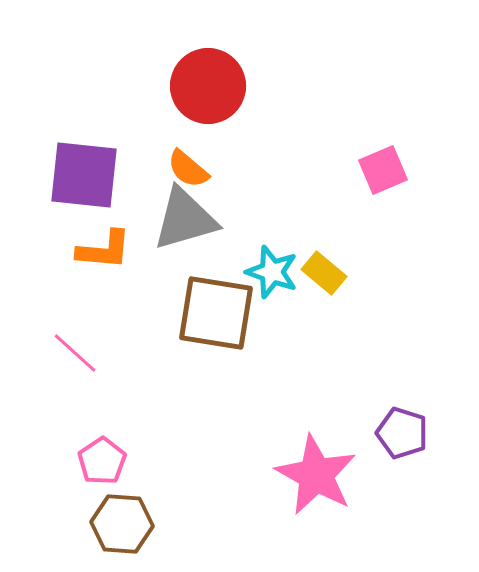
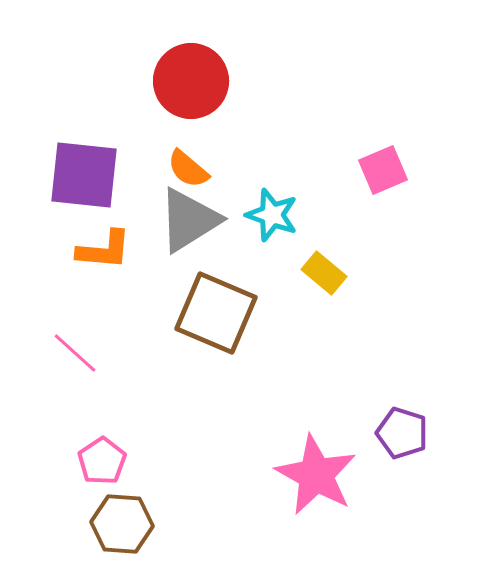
red circle: moved 17 px left, 5 px up
gray triangle: moved 4 px right, 1 px down; rotated 16 degrees counterclockwise
cyan star: moved 57 px up
brown square: rotated 14 degrees clockwise
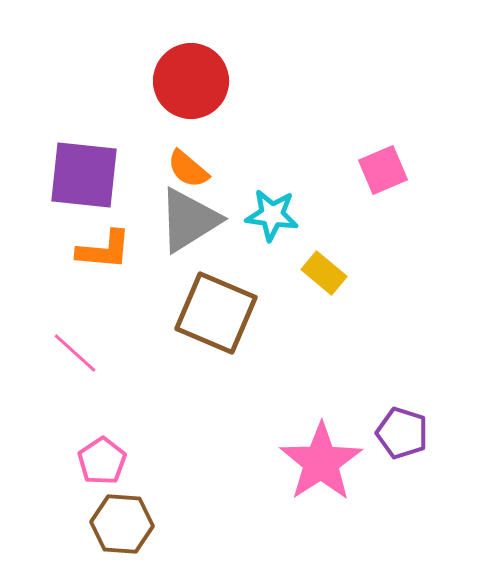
cyan star: rotated 12 degrees counterclockwise
pink star: moved 5 px right, 13 px up; rotated 10 degrees clockwise
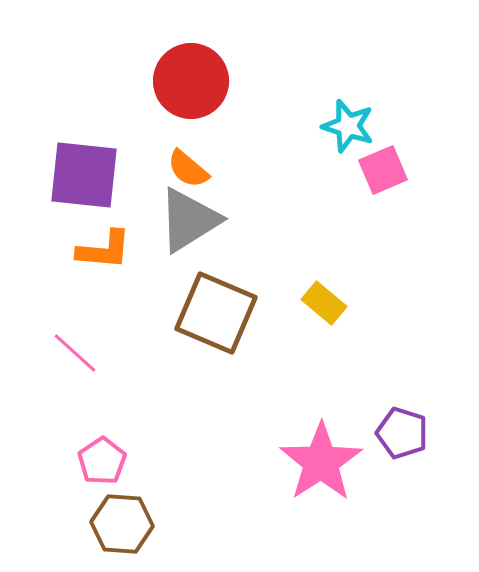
cyan star: moved 76 px right, 89 px up; rotated 10 degrees clockwise
yellow rectangle: moved 30 px down
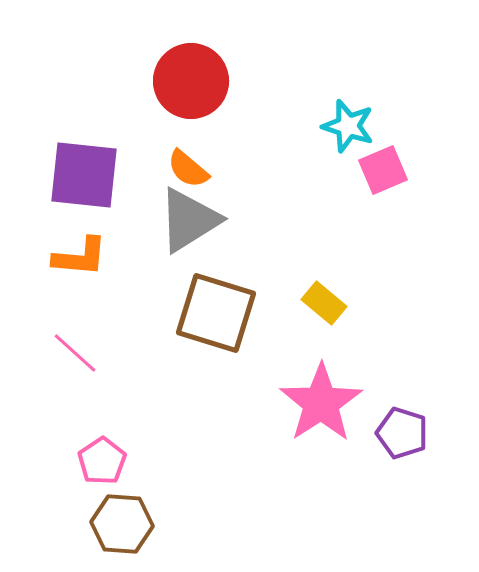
orange L-shape: moved 24 px left, 7 px down
brown square: rotated 6 degrees counterclockwise
pink star: moved 59 px up
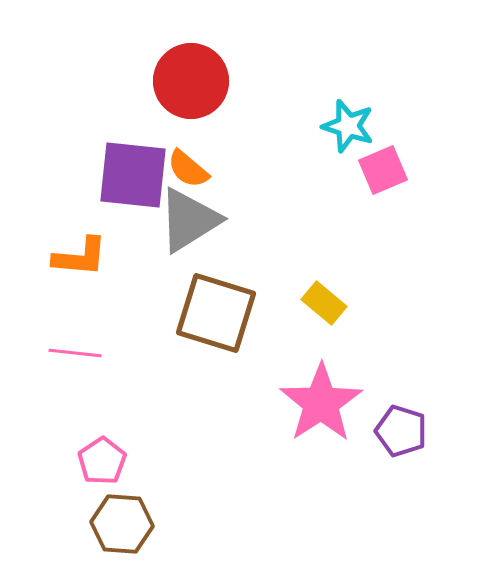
purple square: moved 49 px right
pink line: rotated 36 degrees counterclockwise
purple pentagon: moved 1 px left, 2 px up
